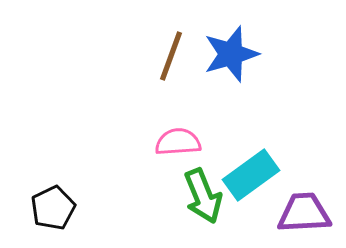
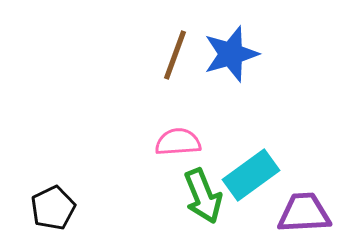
brown line: moved 4 px right, 1 px up
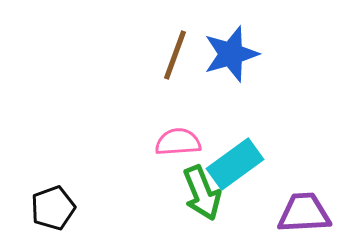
cyan rectangle: moved 16 px left, 11 px up
green arrow: moved 1 px left, 3 px up
black pentagon: rotated 6 degrees clockwise
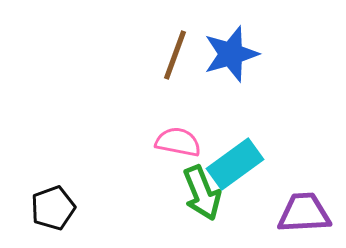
pink semicircle: rotated 15 degrees clockwise
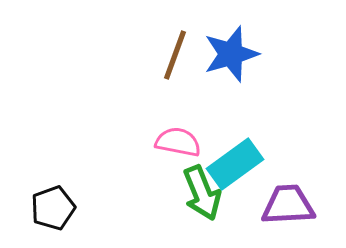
purple trapezoid: moved 16 px left, 8 px up
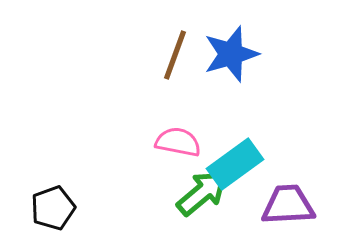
green arrow: rotated 108 degrees counterclockwise
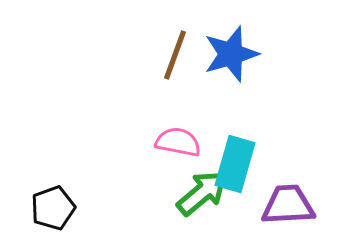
cyan rectangle: rotated 38 degrees counterclockwise
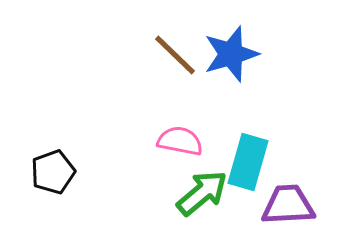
brown line: rotated 66 degrees counterclockwise
pink semicircle: moved 2 px right, 1 px up
cyan rectangle: moved 13 px right, 2 px up
black pentagon: moved 36 px up
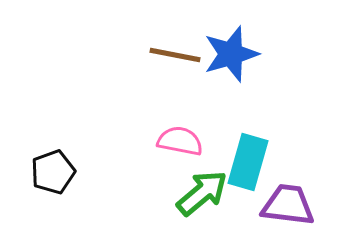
brown line: rotated 33 degrees counterclockwise
purple trapezoid: rotated 10 degrees clockwise
